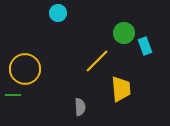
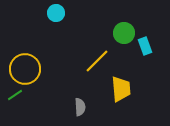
cyan circle: moved 2 px left
green line: moved 2 px right; rotated 35 degrees counterclockwise
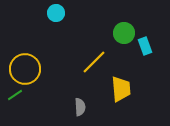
yellow line: moved 3 px left, 1 px down
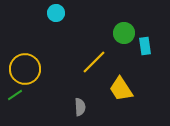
cyan rectangle: rotated 12 degrees clockwise
yellow trapezoid: rotated 152 degrees clockwise
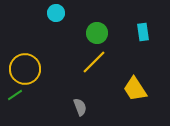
green circle: moved 27 px left
cyan rectangle: moved 2 px left, 14 px up
yellow trapezoid: moved 14 px right
gray semicircle: rotated 18 degrees counterclockwise
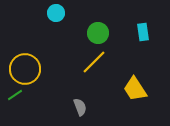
green circle: moved 1 px right
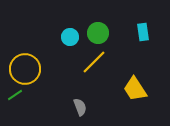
cyan circle: moved 14 px right, 24 px down
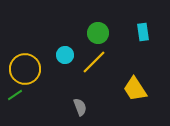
cyan circle: moved 5 px left, 18 px down
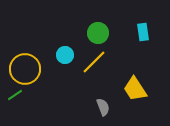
gray semicircle: moved 23 px right
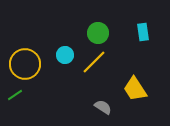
yellow circle: moved 5 px up
gray semicircle: rotated 36 degrees counterclockwise
